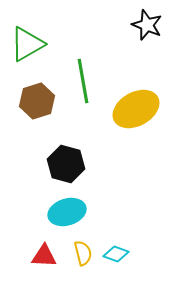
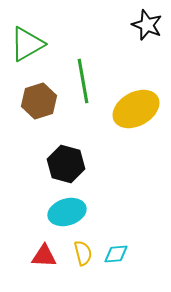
brown hexagon: moved 2 px right
cyan diamond: rotated 25 degrees counterclockwise
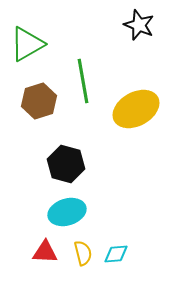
black star: moved 8 px left
red triangle: moved 1 px right, 4 px up
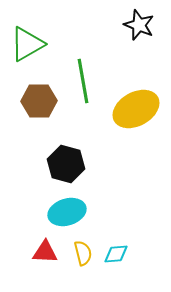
brown hexagon: rotated 16 degrees clockwise
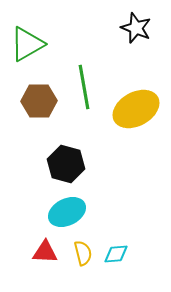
black star: moved 3 px left, 3 px down
green line: moved 1 px right, 6 px down
cyan ellipse: rotated 9 degrees counterclockwise
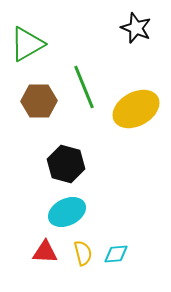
green line: rotated 12 degrees counterclockwise
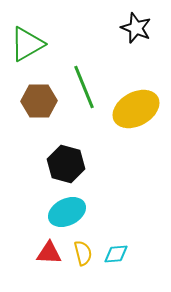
red triangle: moved 4 px right, 1 px down
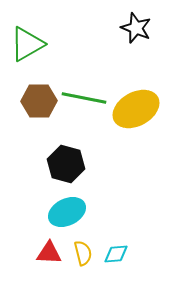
green line: moved 11 px down; rotated 57 degrees counterclockwise
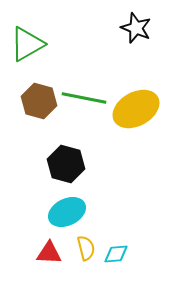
brown hexagon: rotated 16 degrees clockwise
yellow semicircle: moved 3 px right, 5 px up
